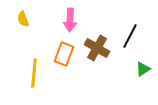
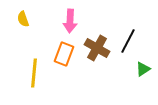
pink arrow: moved 1 px down
black line: moved 2 px left, 5 px down
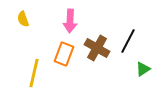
yellow line: rotated 8 degrees clockwise
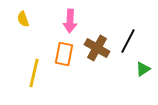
orange rectangle: rotated 10 degrees counterclockwise
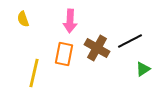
black line: moved 2 px right; rotated 35 degrees clockwise
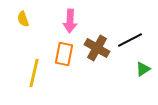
black line: moved 1 px up
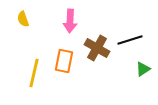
black line: rotated 10 degrees clockwise
orange rectangle: moved 7 px down
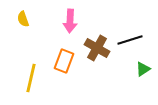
orange rectangle: rotated 10 degrees clockwise
yellow line: moved 3 px left, 5 px down
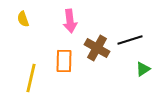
pink arrow: rotated 10 degrees counterclockwise
orange rectangle: rotated 20 degrees counterclockwise
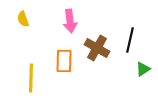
black line: rotated 60 degrees counterclockwise
yellow line: rotated 12 degrees counterclockwise
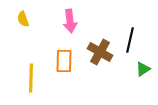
brown cross: moved 3 px right, 4 px down
